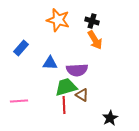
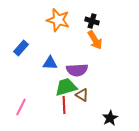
pink line: moved 2 px right, 6 px down; rotated 60 degrees counterclockwise
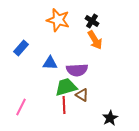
black cross: rotated 16 degrees clockwise
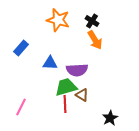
red line: moved 1 px right, 1 px up
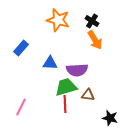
brown triangle: moved 6 px right; rotated 24 degrees counterclockwise
black star: rotated 28 degrees counterclockwise
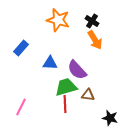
purple semicircle: rotated 50 degrees clockwise
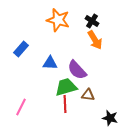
blue rectangle: moved 1 px down
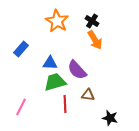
orange star: moved 1 px left, 1 px down; rotated 15 degrees clockwise
green trapezoid: moved 11 px left, 5 px up
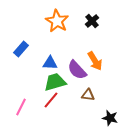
black cross: rotated 16 degrees clockwise
orange arrow: moved 21 px down
red line: moved 14 px left, 4 px up; rotated 42 degrees clockwise
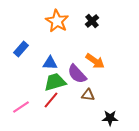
orange arrow: rotated 24 degrees counterclockwise
purple semicircle: moved 4 px down
pink line: rotated 30 degrees clockwise
black star: rotated 14 degrees counterclockwise
